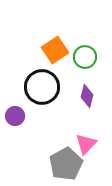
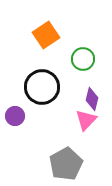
orange square: moved 9 px left, 15 px up
green circle: moved 2 px left, 2 px down
purple diamond: moved 5 px right, 3 px down
pink triangle: moved 24 px up
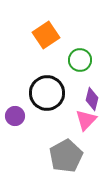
green circle: moved 3 px left, 1 px down
black circle: moved 5 px right, 6 px down
gray pentagon: moved 8 px up
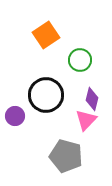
black circle: moved 1 px left, 2 px down
gray pentagon: rotated 28 degrees counterclockwise
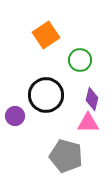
pink triangle: moved 2 px right, 3 px down; rotated 45 degrees clockwise
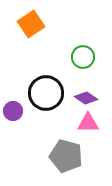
orange square: moved 15 px left, 11 px up
green circle: moved 3 px right, 3 px up
black circle: moved 2 px up
purple diamond: moved 6 px left, 1 px up; rotated 70 degrees counterclockwise
purple circle: moved 2 px left, 5 px up
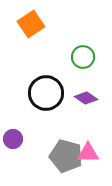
purple circle: moved 28 px down
pink triangle: moved 30 px down
